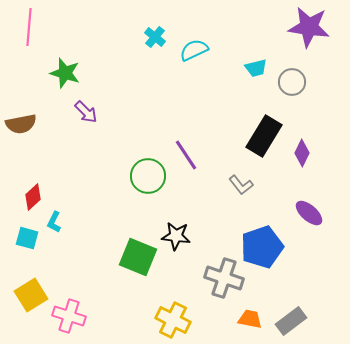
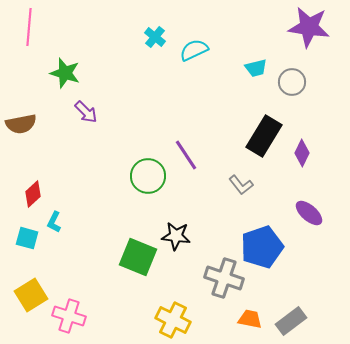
red diamond: moved 3 px up
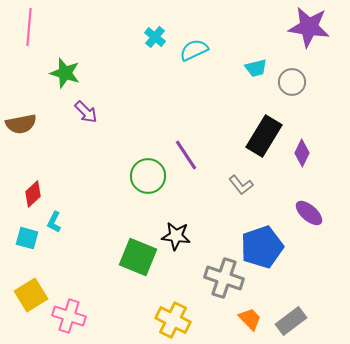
orange trapezoid: rotated 35 degrees clockwise
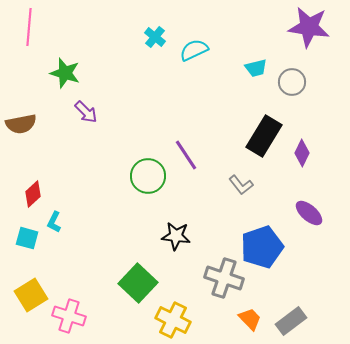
green square: moved 26 px down; rotated 21 degrees clockwise
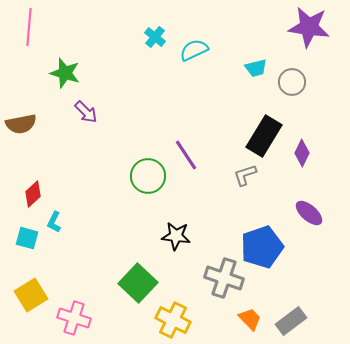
gray L-shape: moved 4 px right, 10 px up; rotated 110 degrees clockwise
pink cross: moved 5 px right, 2 px down
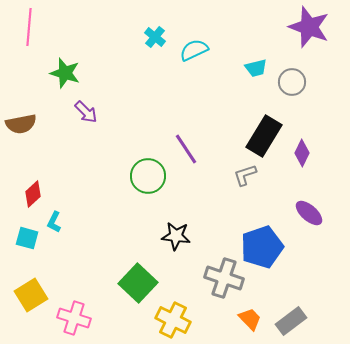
purple star: rotated 12 degrees clockwise
purple line: moved 6 px up
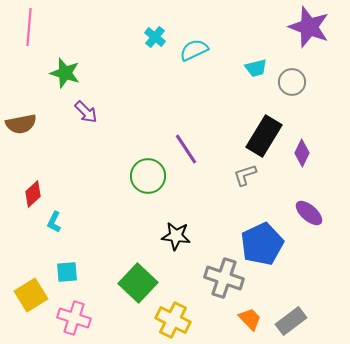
cyan square: moved 40 px right, 34 px down; rotated 20 degrees counterclockwise
blue pentagon: moved 3 px up; rotated 6 degrees counterclockwise
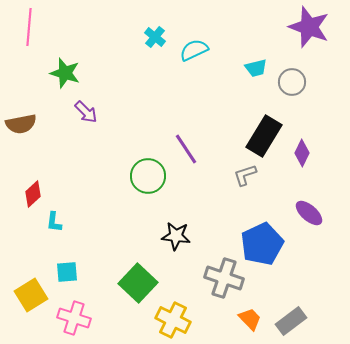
cyan L-shape: rotated 20 degrees counterclockwise
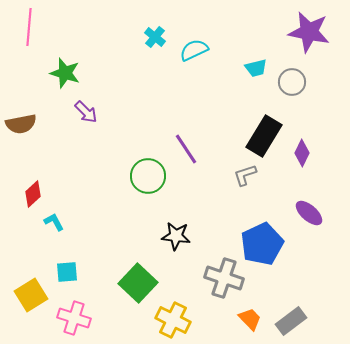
purple star: moved 5 px down; rotated 9 degrees counterclockwise
cyan L-shape: rotated 145 degrees clockwise
